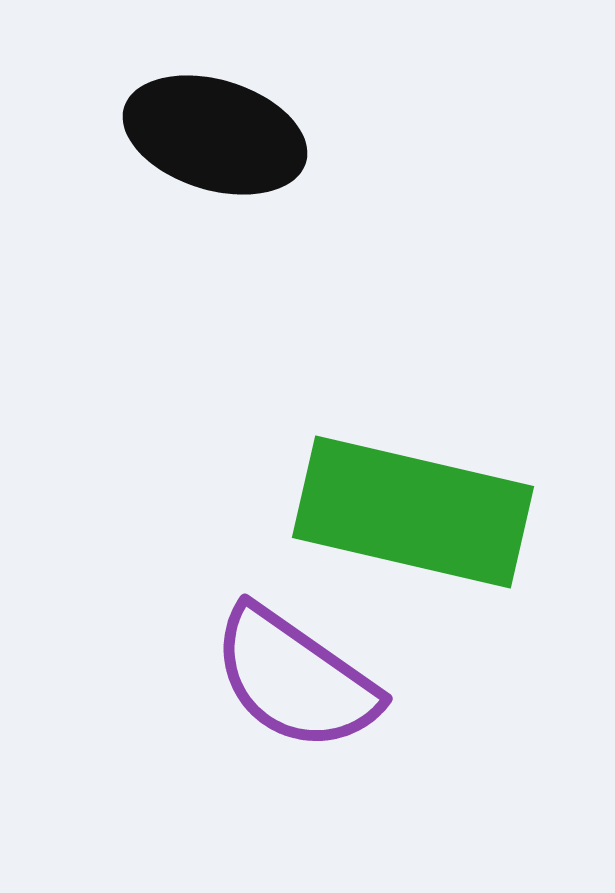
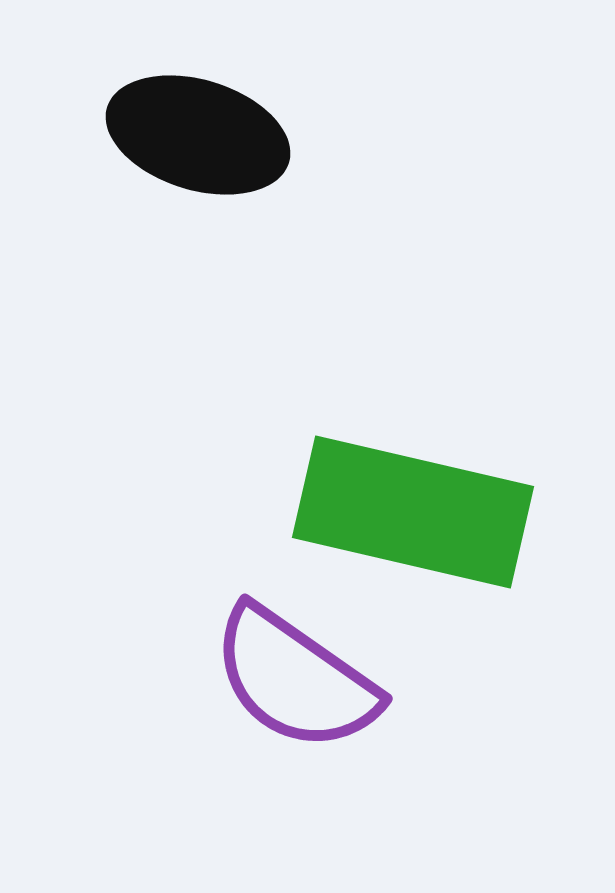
black ellipse: moved 17 px left
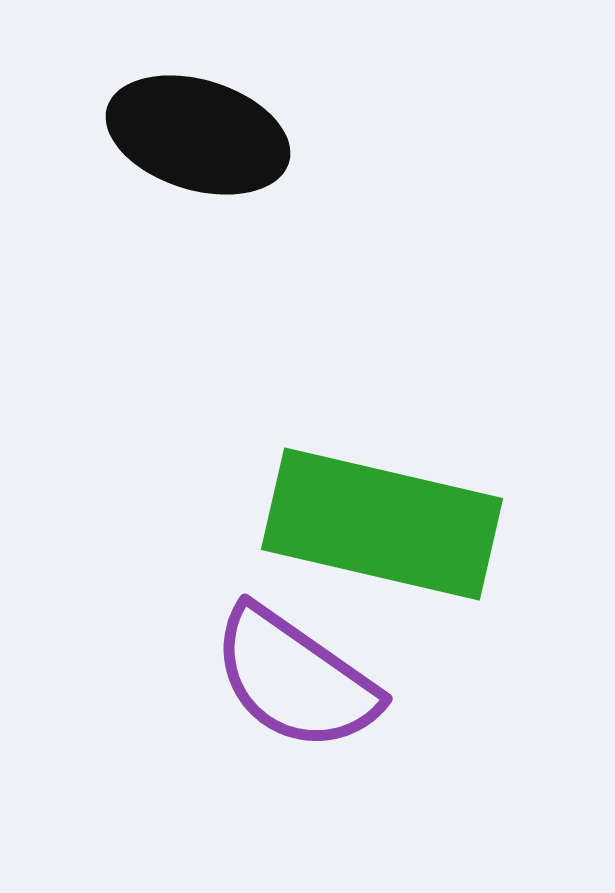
green rectangle: moved 31 px left, 12 px down
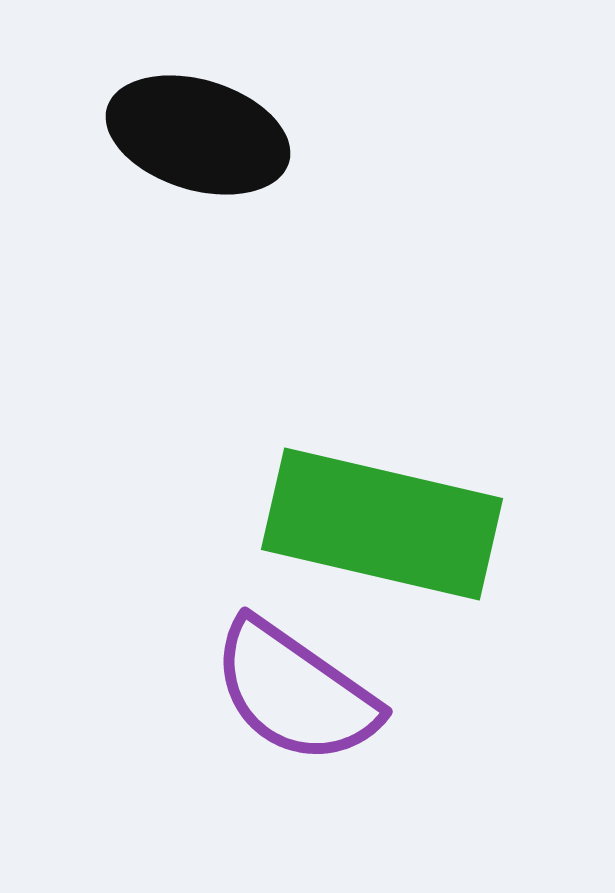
purple semicircle: moved 13 px down
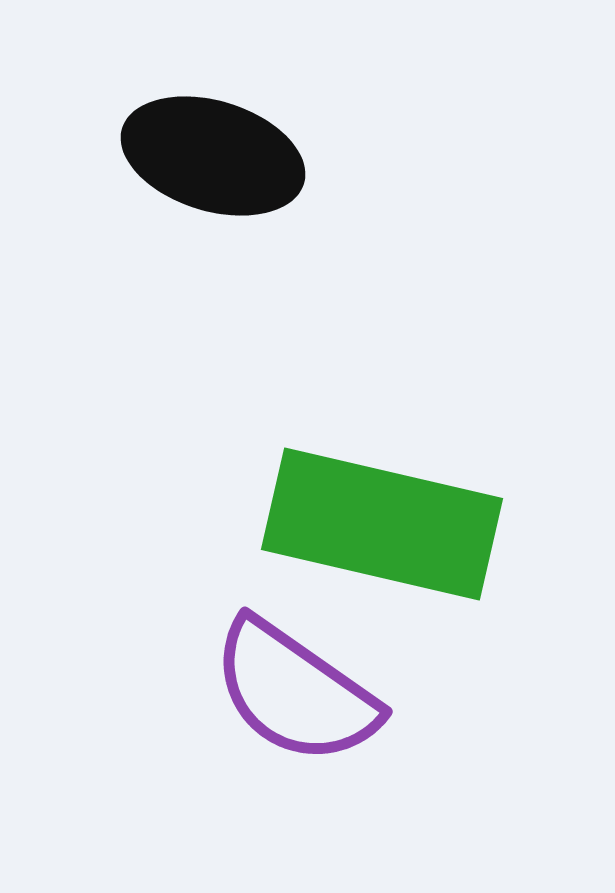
black ellipse: moved 15 px right, 21 px down
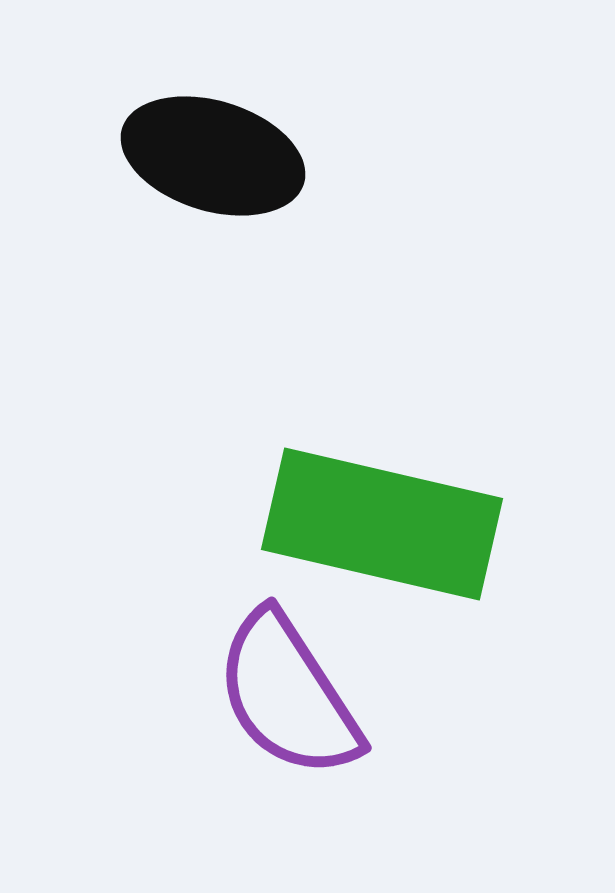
purple semicircle: moved 7 px left, 3 px down; rotated 22 degrees clockwise
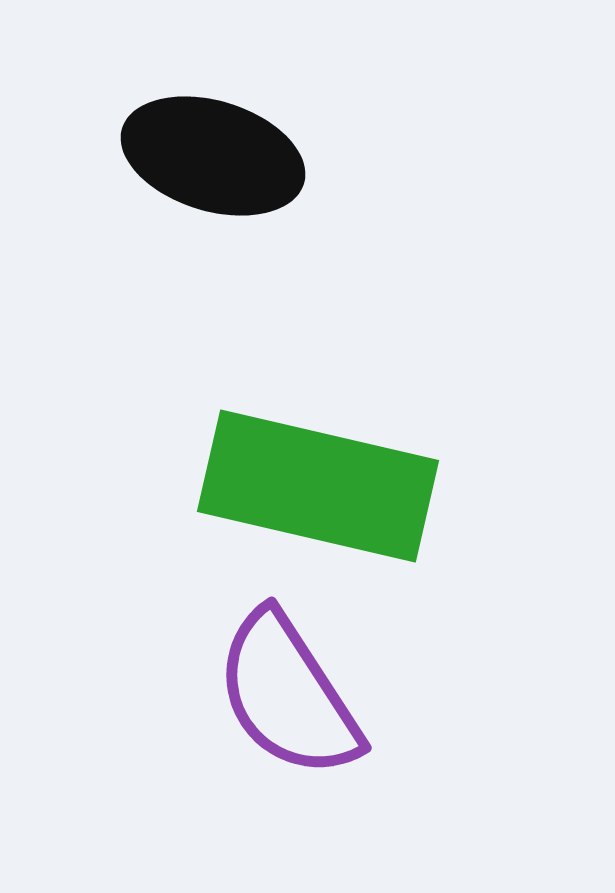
green rectangle: moved 64 px left, 38 px up
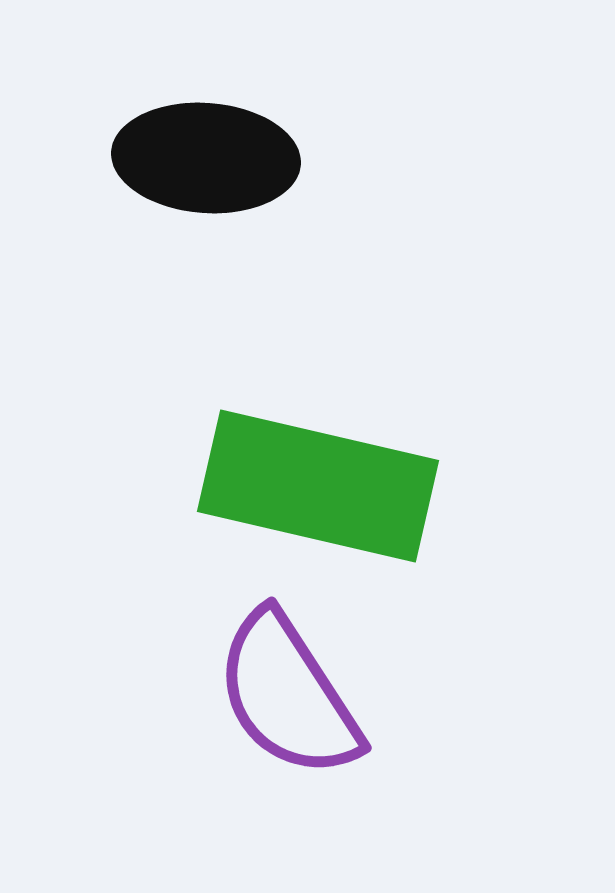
black ellipse: moved 7 px left, 2 px down; rotated 13 degrees counterclockwise
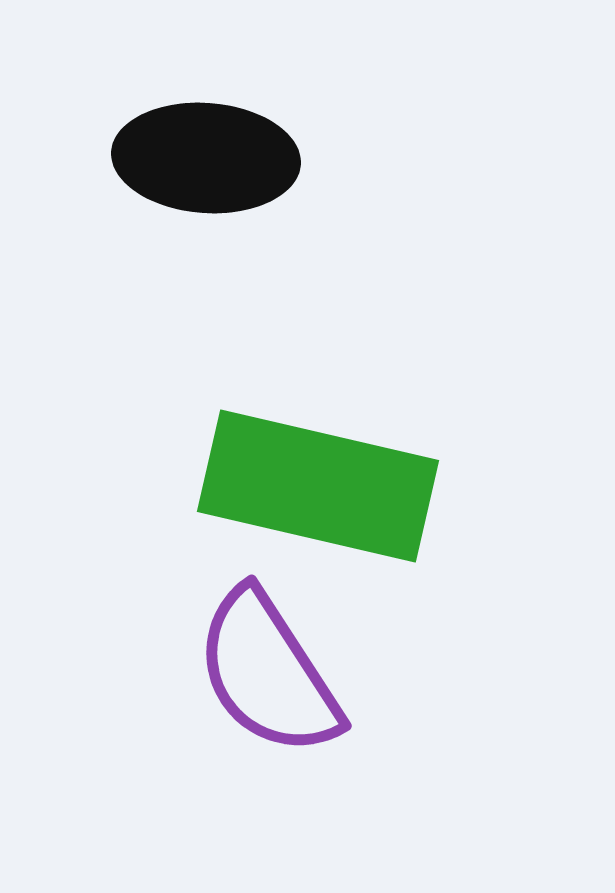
purple semicircle: moved 20 px left, 22 px up
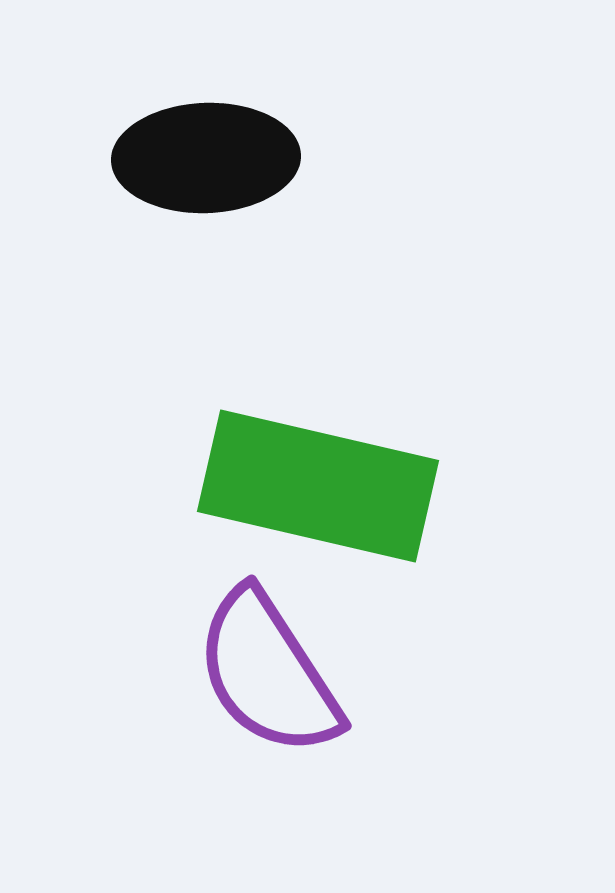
black ellipse: rotated 6 degrees counterclockwise
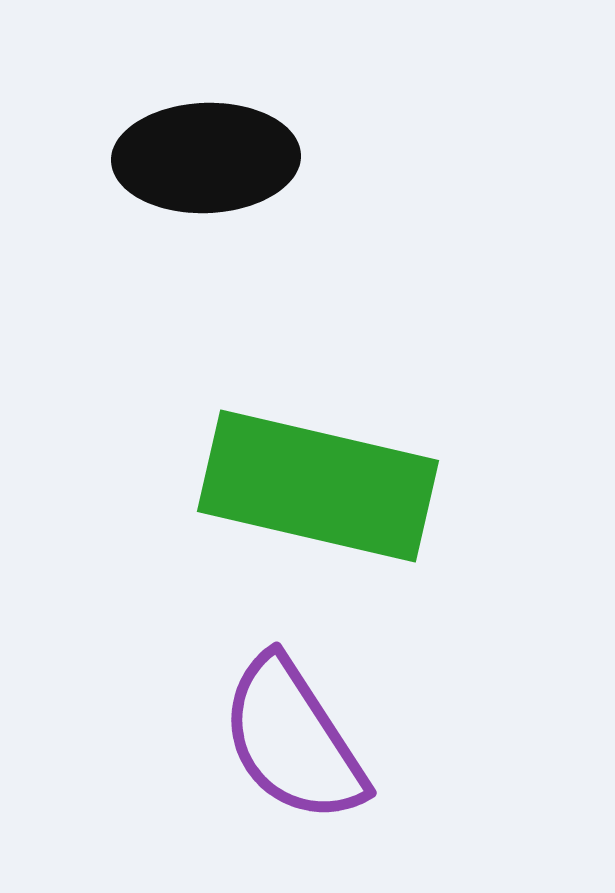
purple semicircle: moved 25 px right, 67 px down
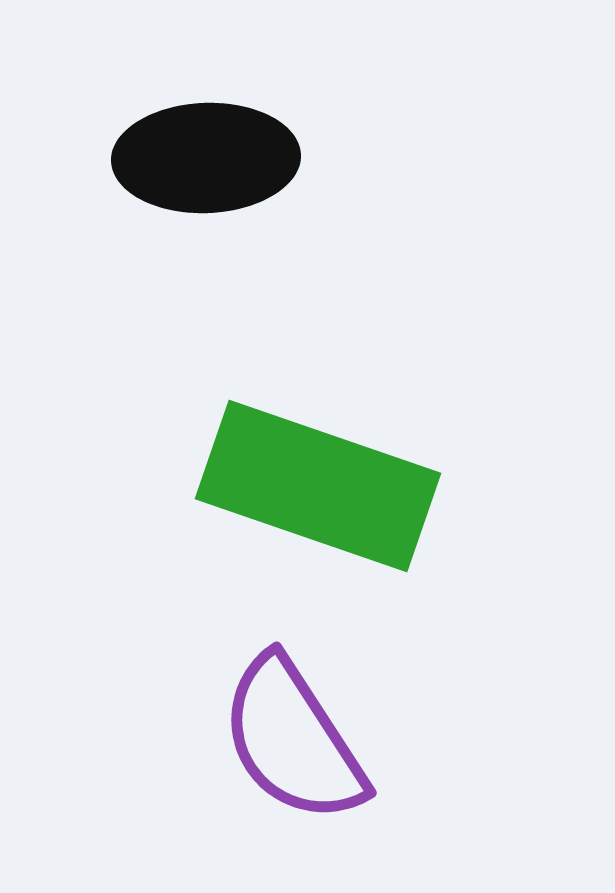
green rectangle: rotated 6 degrees clockwise
